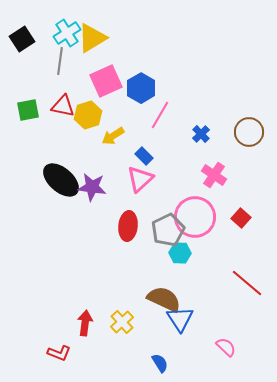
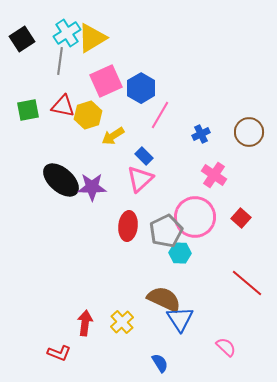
blue cross: rotated 18 degrees clockwise
purple star: rotated 8 degrees counterclockwise
gray pentagon: moved 2 px left, 1 px down
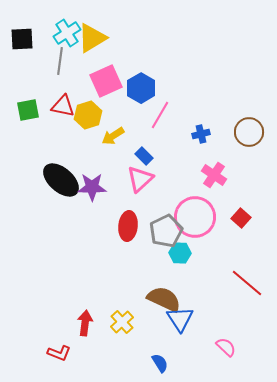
black square: rotated 30 degrees clockwise
blue cross: rotated 12 degrees clockwise
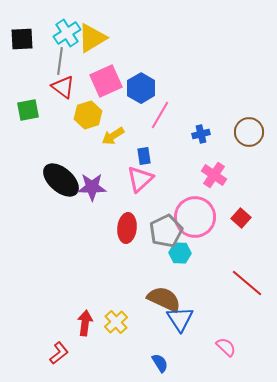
red triangle: moved 19 px up; rotated 25 degrees clockwise
blue rectangle: rotated 36 degrees clockwise
red ellipse: moved 1 px left, 2 px down
yellow cross: moved 6 px left
red L-shape: rotated 60 degrees counterclockwise
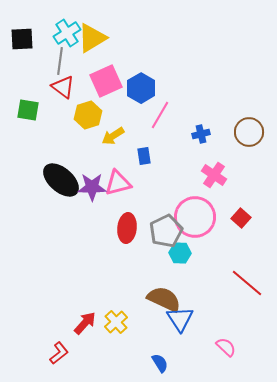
green square: rotated 20 degrees clockwise
pink triangle: moved 22 px left, 4 px down; rotated 28 degrees clockwise
red arrow: rotated 35 degrees clockwise
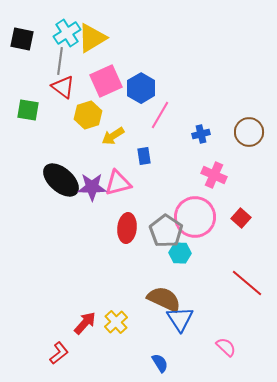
black square: rotated 15 degrees clockwise
pink cross: rotated 10 degrees counterclockwise
gray pentagon: rotated 12 degrees counterclockwise
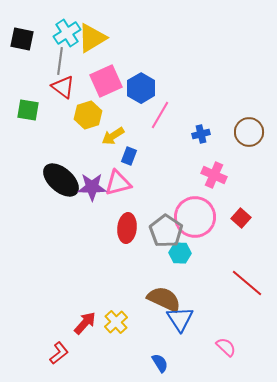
blue rectangle: moved 15 px left; rotated 30 degrees clockwise
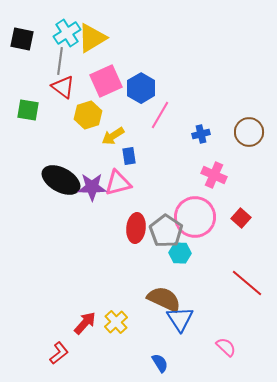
blue rectangle: rotated 30 degrees counterclockwise
black ellipse: rotated 12 degrees counterclockwise
red ellipse: moved 9 px right
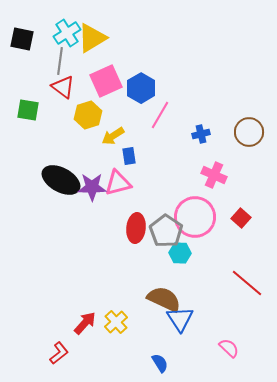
pink semicircle: moved 3 px right, 1 px down
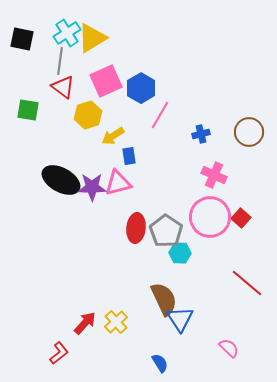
pink circle: moved 15 px right
brown semicircle: rotated 40 degrees clockwise
